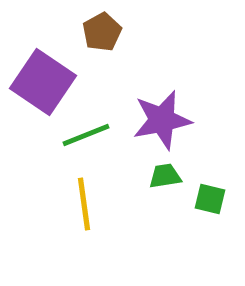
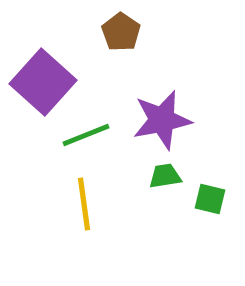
brown pentagon: moved 19 px right; rotated 9 degrees counterclockwise
purple square: rotated 8 degrees clockwise
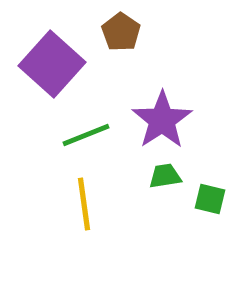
purple square: moved 9 px right, 18 px up
purple star: rotated 22 degrees counterclockwise
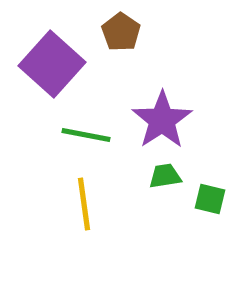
green line: rotated 33 degrees clockwise
